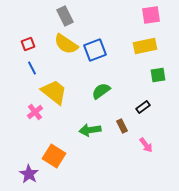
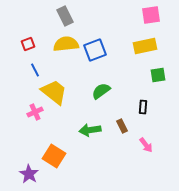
yellow semicircle: rotated 140 degrees clockwise
blue line: moved 3 px right, 2 px down
black rectangle: rotated 48 degrees counterclockwise
pink cross: rotated 14 degrees clockwise
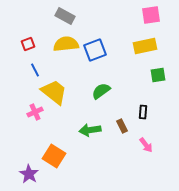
gray rectangle: rotated 36 degrees counterclockwise
black rectangle: moved 5 px down
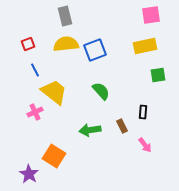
gray rectangle: rotated 48 degrees clockwise
green semicircle: rotated 84 degrees clockwise
pink arrow: moved 1 px left
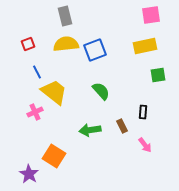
blue line: moved 2 px right, 2 px down
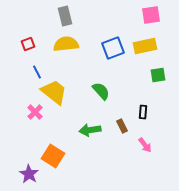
blue square: moved 18 px right, 2 px up
pink cross: rotated 21 degrees counterclockwise
orange square: moved 1 px left
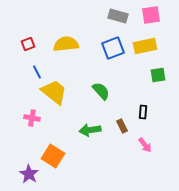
gray rectangle: moved 53 px right; rotated 60 degrees counterclockwise
pink cross: moved 3 px left, 6 px down; rotated 35 degrees counterclockwise
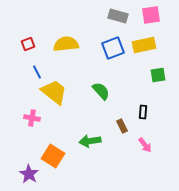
yellow rectangle: moved 1 px left, 1 px up
green arrow: moved 11 px down
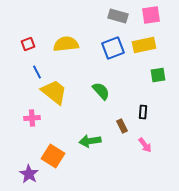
pink cross: rotated 14 degrees counterclockwise
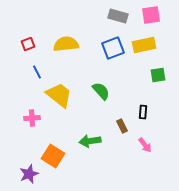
yellow trapezoid: moved 5 px right, 3 px down
purple star: rotated 18 degrees clockwise
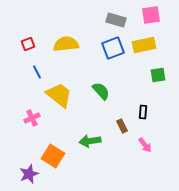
gray rectangle: moved 2 px left, 4 px down
pink cross: rotated 21 degrees counterclockwise
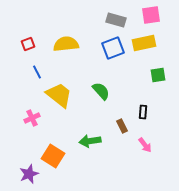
yellow rectangle: moved 2 px up
